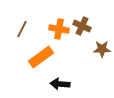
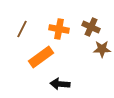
brown cross: moved 9 px right, 1 px down
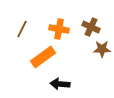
orange rectangle: moved 2 px right
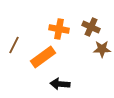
brown line: moved 8 px left, 16 px down
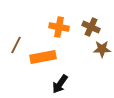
orange cross: moved 2 px up
brown line: moved 2 px right
orange rectangle: rotated 25 degrees clockwise
black arrow: rotated 60 degrees counterclockwise
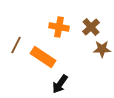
brown cross: rotated 24 degrees clockwise
orange rectangle: rotated 45 degrees clockwise
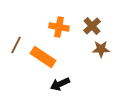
brown cross: moved 1 px right, 1 px up
brown star: moved 1 px left
black arrow: rotated 30 degrees clockwise
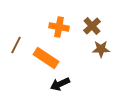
orange rectangle: moved 3 px right, 1 px down
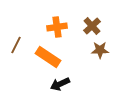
orange cross: moved 2 px left; rotated 18 degrees counterclockwise
brown star: moved 1 px left, 1 px down
orange rectangle: moved 2 px right, 1 px up
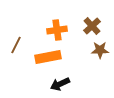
orange cross: moved 3 px down
orange rectangle: rotated 45 degrees counterclockwise
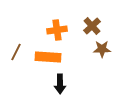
brown line: moved 7 px down
brown star: moved 2 px right, 1 px up
orange rectangle: rotated 15 degrees clockwise
black arrow: rotated 66 degrees counterclockwise
